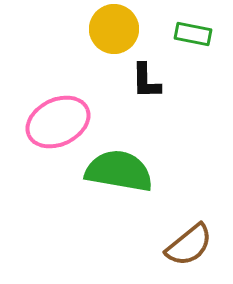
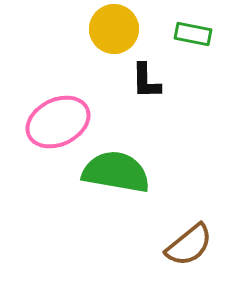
green semicircle: moved 3 px left, 1 px down
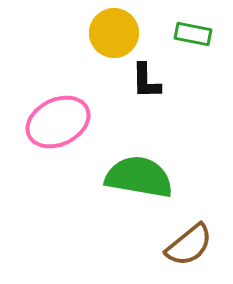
yellow circle: moved 4 px down
green semicircle: moved 23 px right, 5 px down
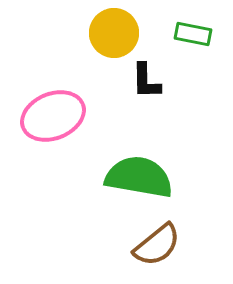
pink ellipse: moved 5 px left, 6 px up; rotated 4 degrees clockwise
brown semicircle: moved 32 px left
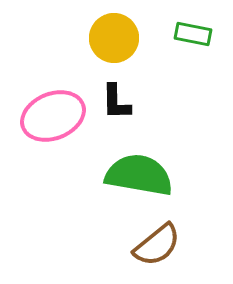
yellow circle: moved 5 px down
black L-shape: moved 30 px left, 21 px down
green semicircle: moved 2 px up
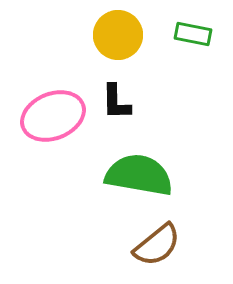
yellow circle: moved 4 px right, 3 px up
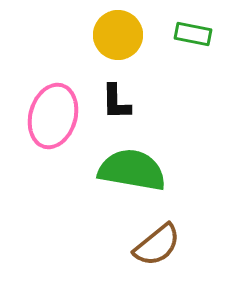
pink ellipse: rotated 52 degrees counterclockwise
green semicircle: moved 7 px left, 5 px up
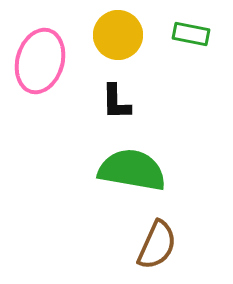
green rectangle: moved 2 px left
pink ellipse: moved 13 px left, 55 px up
brown semicircle: rotated 27 degrees counterclockwise
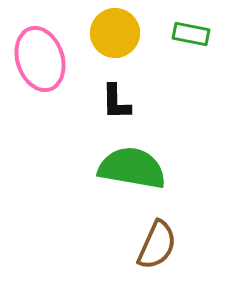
yellow circle: moved 3 px left, 2 px up
pink ellipse: moved 2 px up; rotated 34 degrees counterclockwise
green semicircle: moved 2 px up
